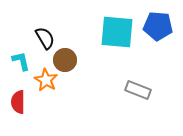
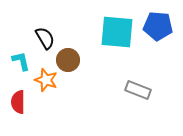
brown circle: moved 3 px right
orange star: rotated 10 degrees counterclockwise
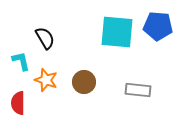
brown circle: moved 16 px right, 22 px down
gray rectangle: rotated 15 degrees counterclockwise
red semicircle: moved 1 px down
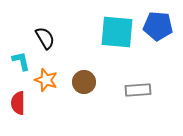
gray rectangle: rotated 10 degrees counterclockwise
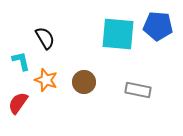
cyan square: moved 1 px right, 2 px down
gray rectangle: rotated 15 degrees clockwise
red semicircle: rotated 35 degrees clockwise
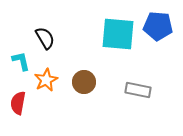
orange star: rotated 25 degrees clockwise
red semicircle: rotated 25 degrees counterclockwise
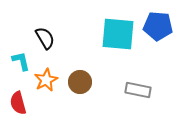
brown circle: moved 4 px left
red semicircle: rotated 25 degrees counterclockwise
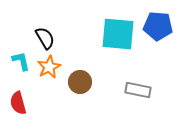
orange star: moved 3 px right, 13 px up
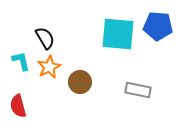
red semicircle: moved 3 px down
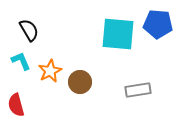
blue pentagon: moved 2 px up
black semicircle: moved 16 px left, 8 px up
cyan L-shape: rotated 10 degrees counterclockwise
orange star: moved 1 px right, 4 px down
gray rectangle: rotated 20 degrees counterclockwise
red semicircle: moved 2 px left, 1 px up
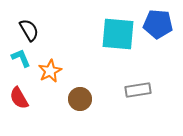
cyan L-shape: moved 3 px up
brown circle: moved 17 px down
red semicircle: moved 3 px right, 7 px up; rotated 15 degrees counterclockwise
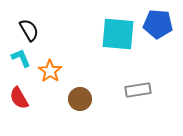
orange star: rotated 10 degrees counterclockwise
